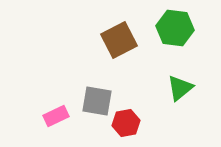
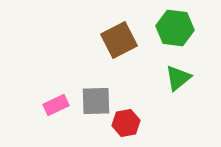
green triangle: moved 2 px left, 10 px up
gray square: moved 1 px left; rotated 12 degrees counterclockwise
pink rectangle: moved 11 px up
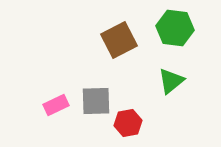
green triangle: moved 7 px left, 3 px down
red hexagon: moved 2 px right
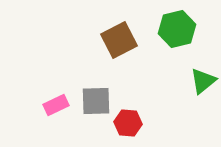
green hexagon: moved 2 px right, 1 px down; rotated 21 degrees counterclockwise
green triangle: moved 32 px right
red hexagon: rotated 16 degrees clockwise
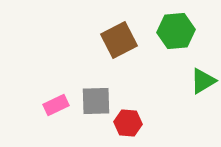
green hexagon: moved 1 px left, 2 px down; rotated 9 degrees clockwise
green triangle: rotated 8 degrees clockwise
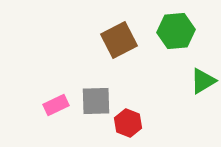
red hexagon: rotated 16 degrees clockwise
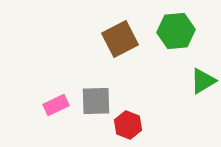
brown square: moved 1 px right, 1 px up
red hexagon: moved 2 px down
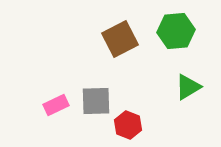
green triangle: moved 15 px left, 6 px down
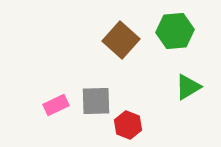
green hexagon: moved 1 px left
brown square: moved 1 px right, 1 px down; rotated 21 degrees counterclockwise
